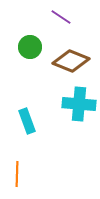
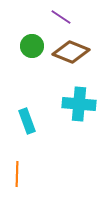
green circle: moved 2 px right, 1 px up
brown diamond: moved 9 px up
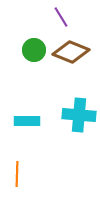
purple line: rotated 25 degrees clockwise
green circle: moved 2 px right, 4 px down
cyan cross: moved 11 px down
cyan rectangle: rotated 70 degrees counterclockwise
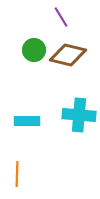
brown diamond: moved 3 px left, 3 px down; rotated 9 degrees counterclockwise
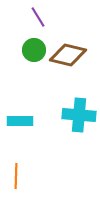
purple line: moved 23 px left
cyan rectangle: moved 7 px left
orange line: moved 1 px left, 2 px down
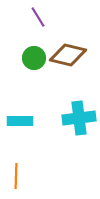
green circle: moved 8 px down
cyan cross: moved 3 px down; rotated 12 degrees counterclockwise
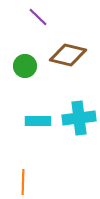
purple line: rotated 15 degrees counterclockwise
green circle: moved 9 px left, 8 px down
cyan rectangle: moved 18 px right
orange line: moved 7 px right, 6 px down
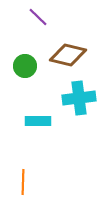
cyan cross: moved 20 px up
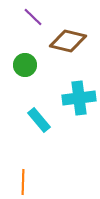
purple line: moved 5 px left
brown diamond: moved 14 px up
green circle: moved 1 px up
cyan rectangle: moved 1 px right, 1 px up; rotated 50 degrees clockwise
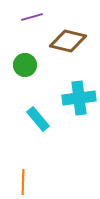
purple line: moved 1 px left; rotated 60 degrees counterclockwise
cyan rectangle: moved 1 px left, 1 px up
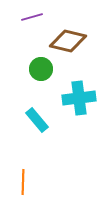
green circle: moved 16 px right, 4 px down
cyan rectangle: moved 1 px left, 1 px down
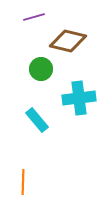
purple line: moved 2 px right
